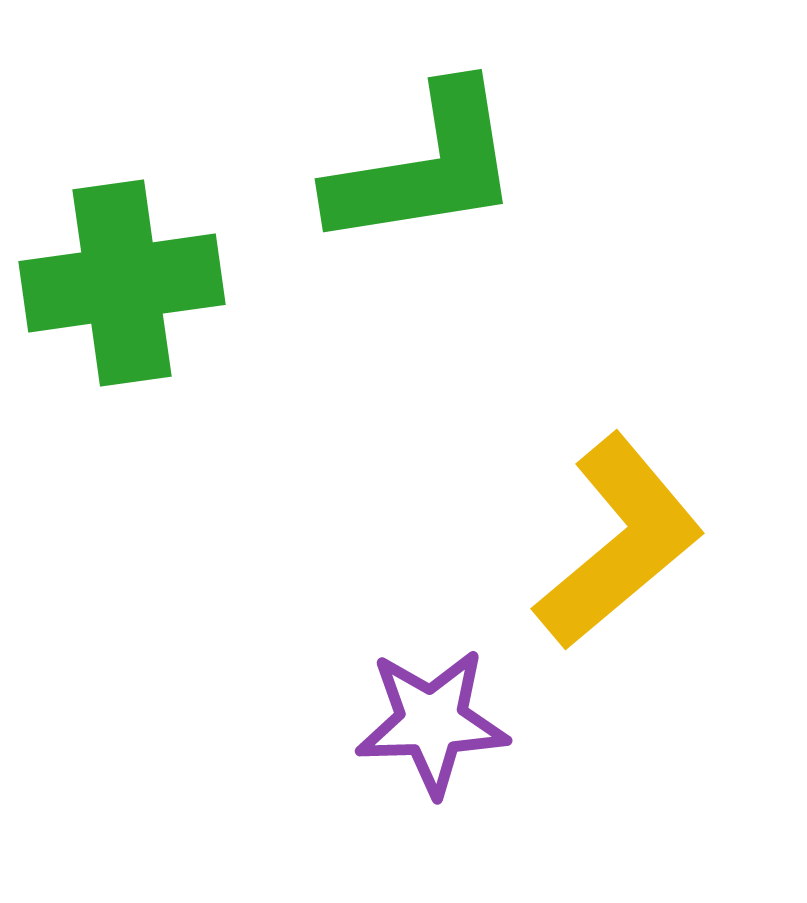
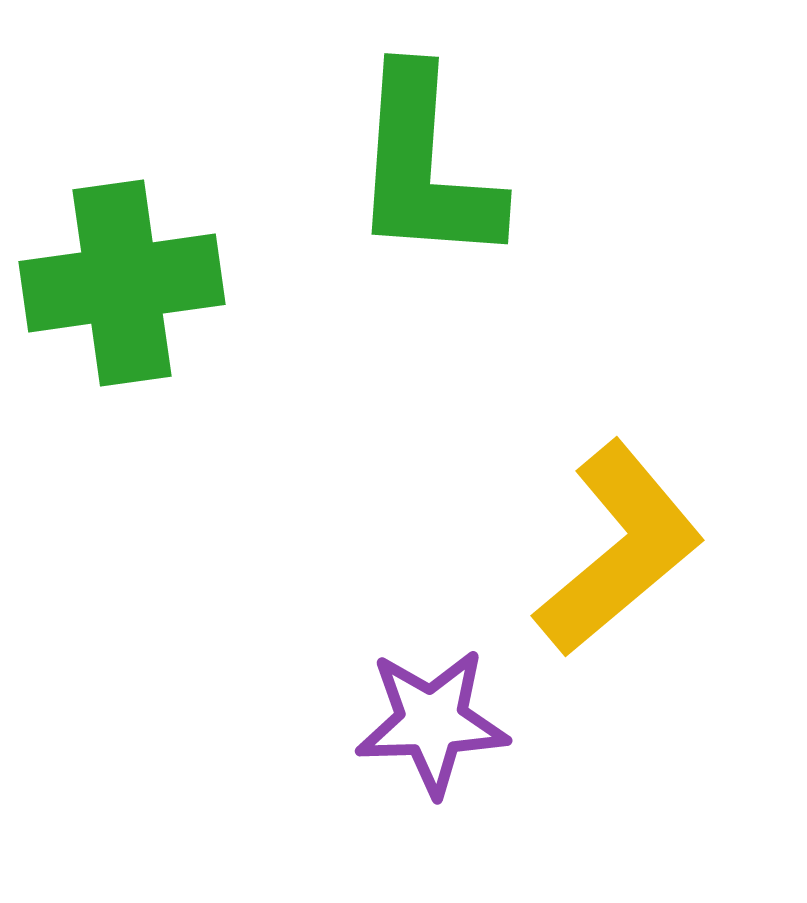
green L-shape: rotated 103 degrees clockwise
yellow L-shape: moved 7 px down
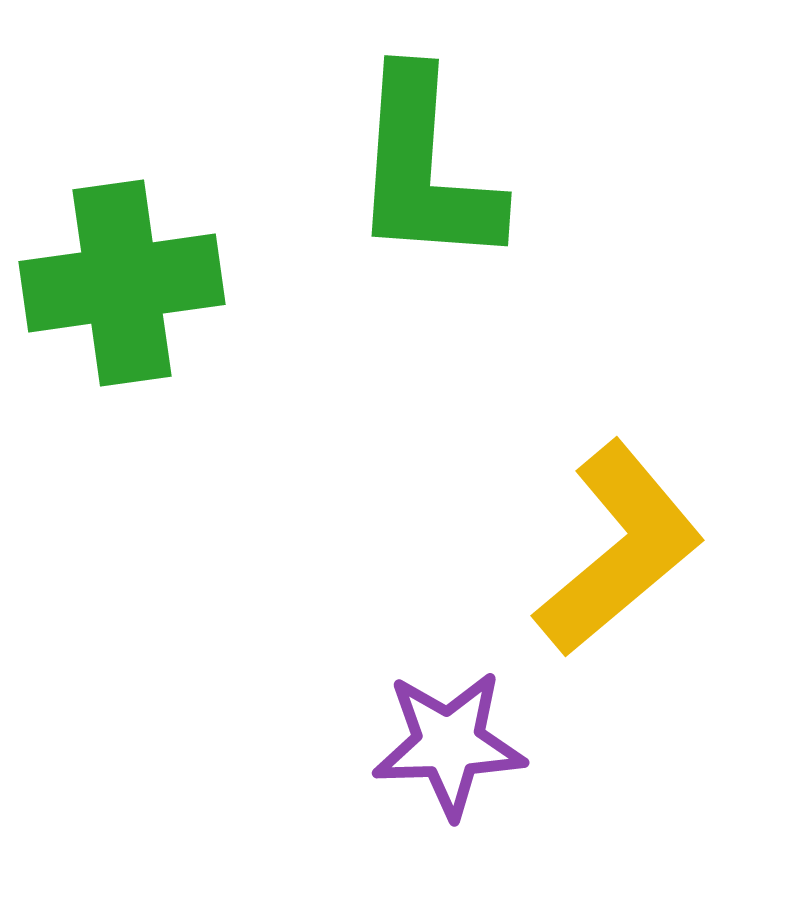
green L-shape: moved 2 px down
purple star: moved 17 px right, 22 px down
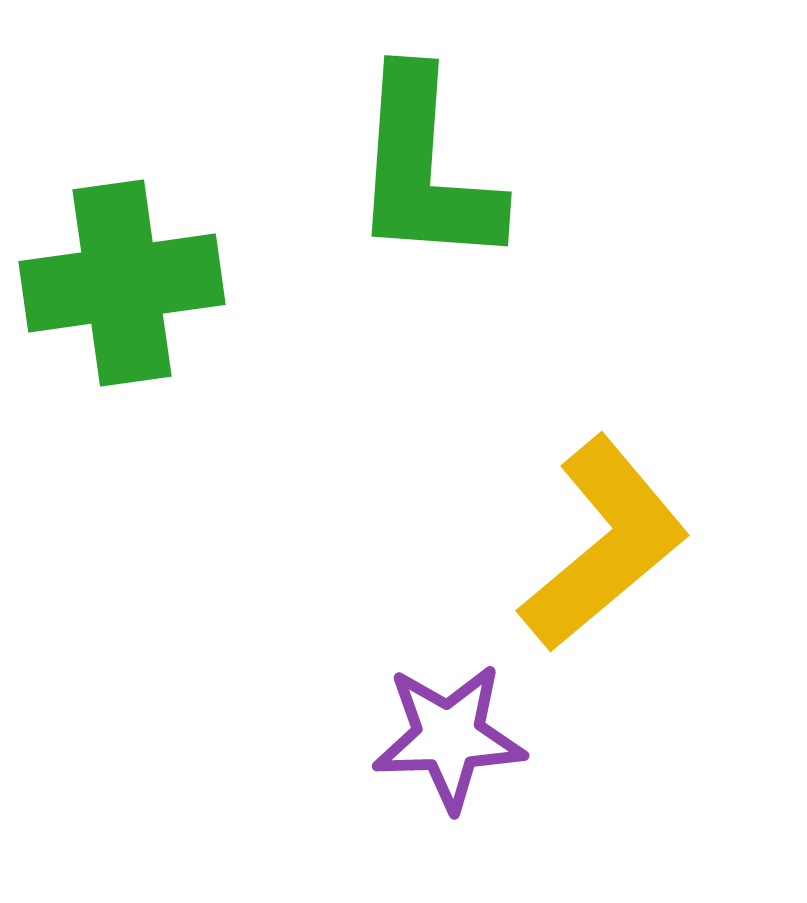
yellow L-shape: moved 15 px left, 5 px up
purple star: moved 7 px up
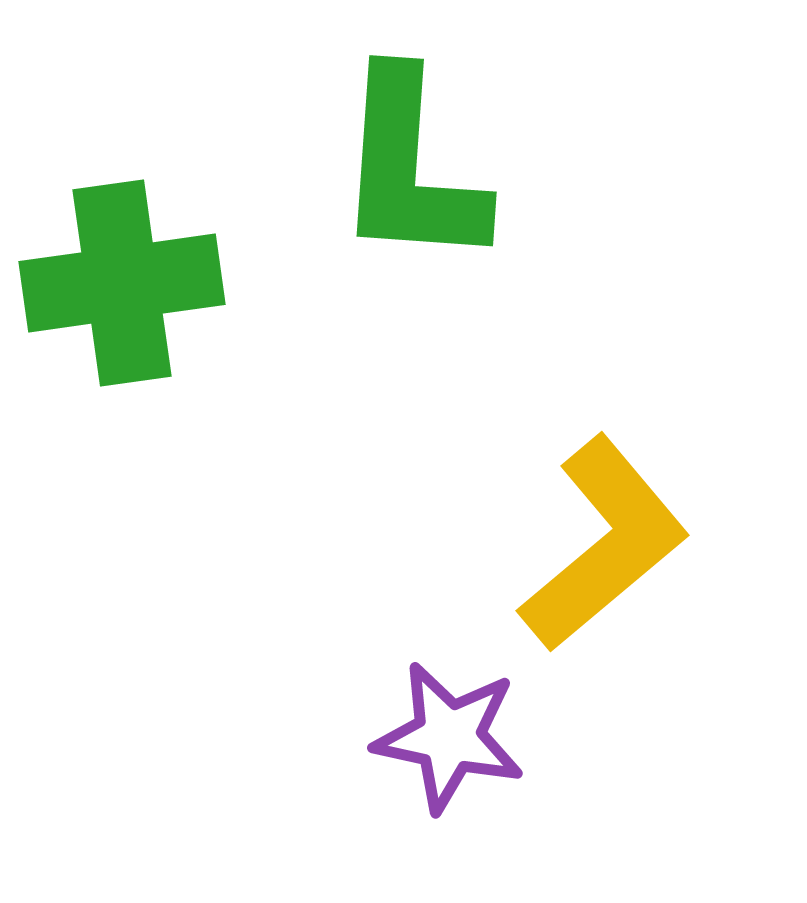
green L-shape: moved 15 px left
purple star: rotated 14 degrees clockwise
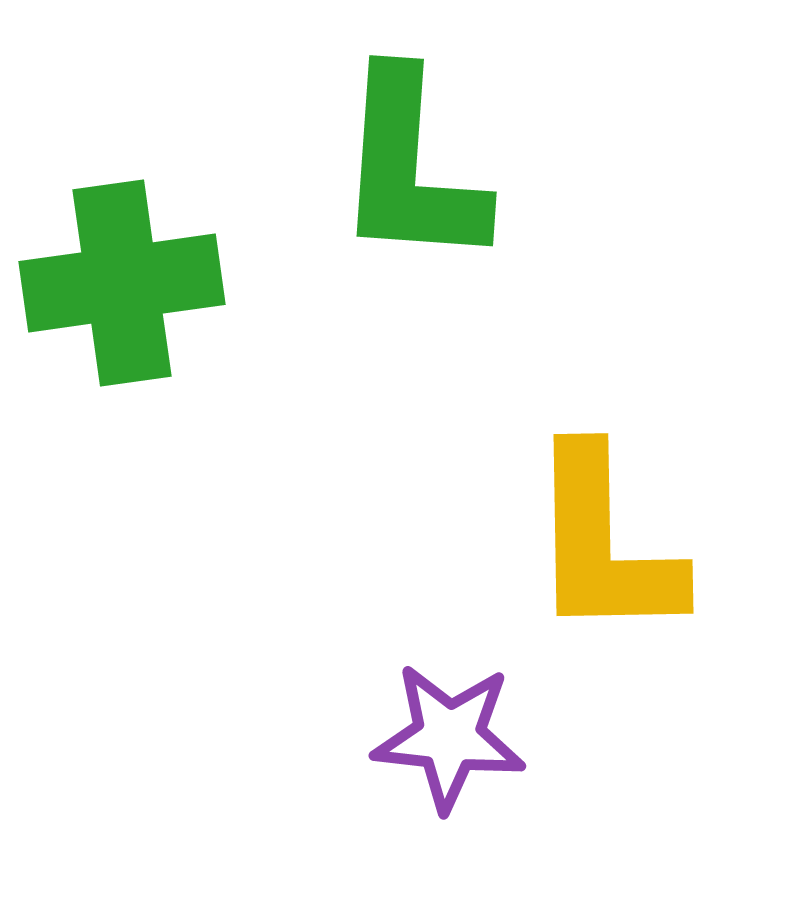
yellow L-shape: rotated 129 degrees clockwise
purple star: rotated 6 degrees counterclockwise
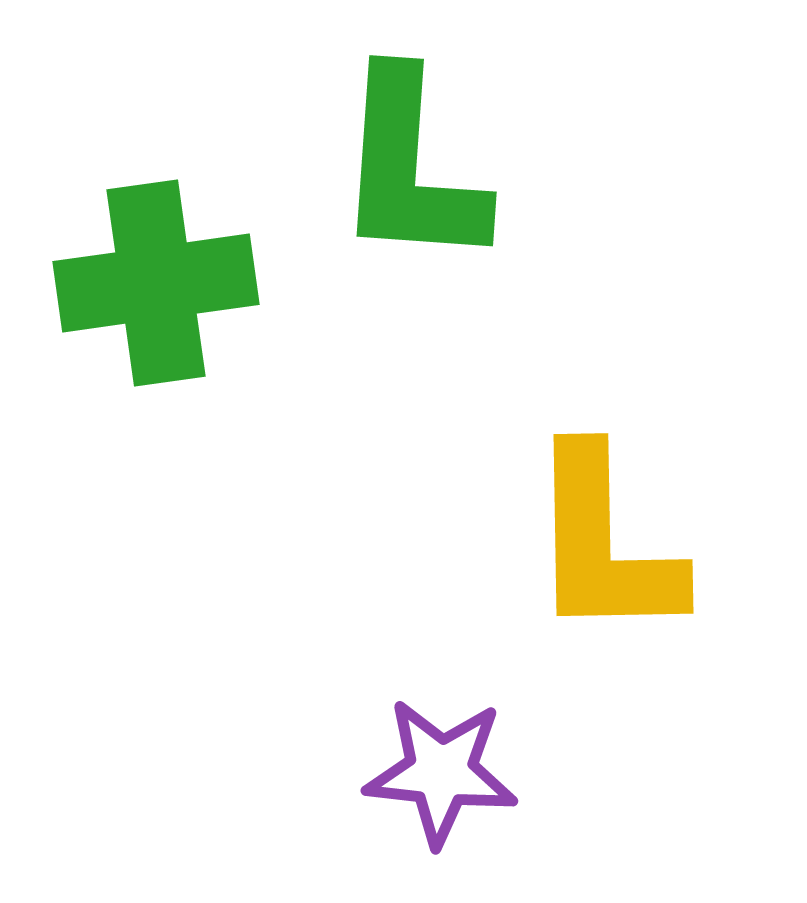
green cross: moved 34 px right
purple star: moved 8 px left, 35 px down
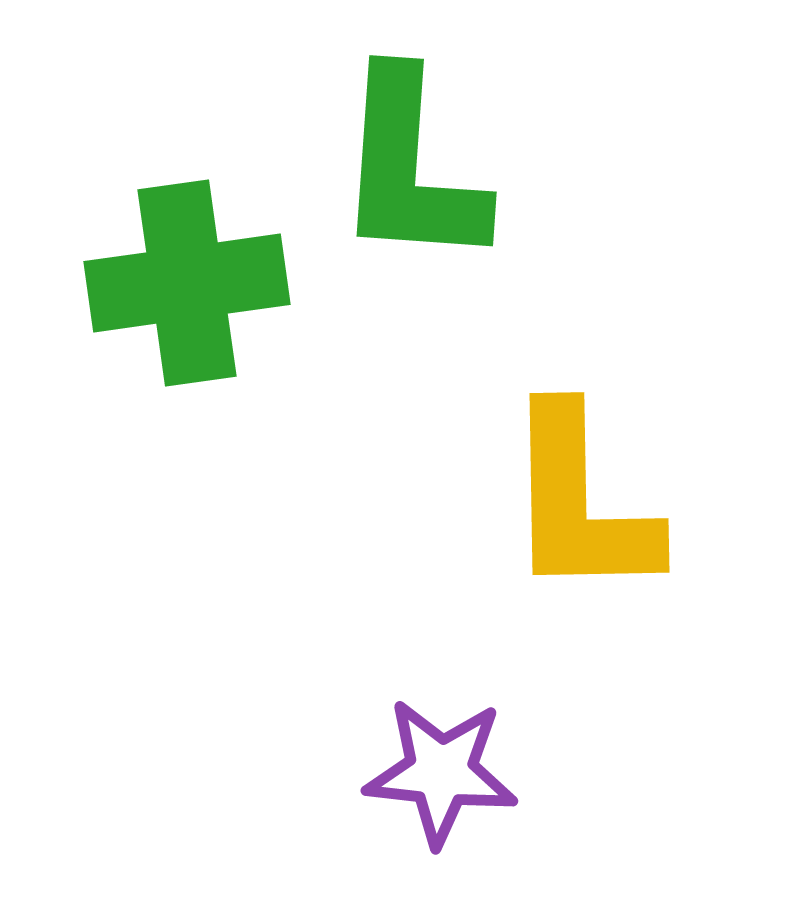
green cross: moved 31 px right
yellow L-shape: moved 24 px left, 41 px up
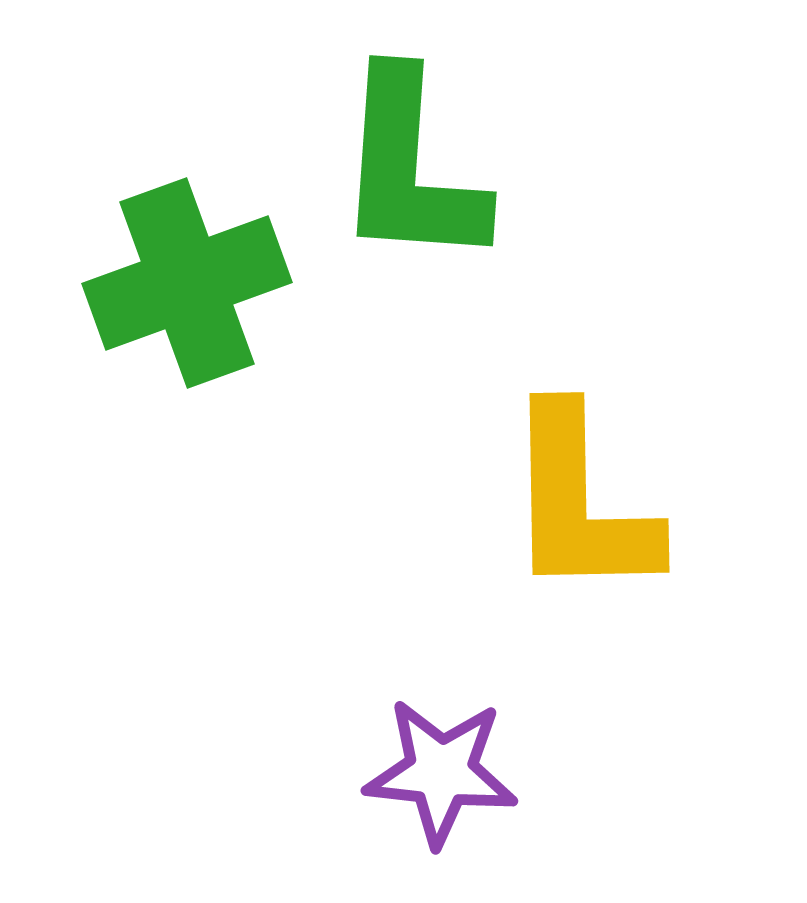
green cross: rotated 12 degrees counterclockwise
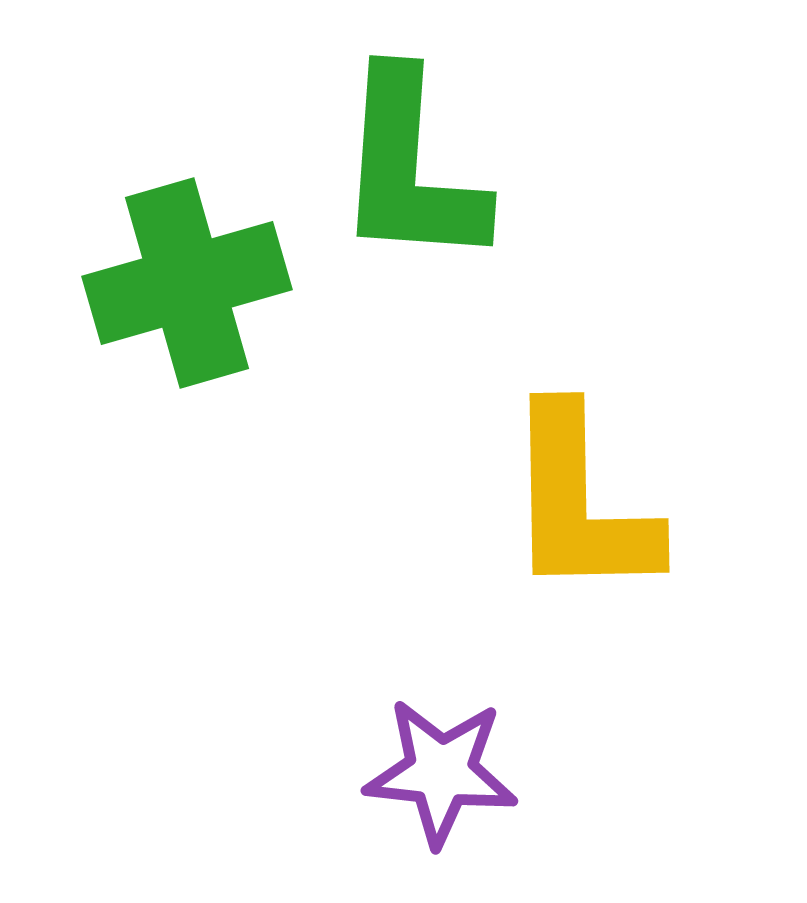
green cross: rotated 4 degrees clockwise
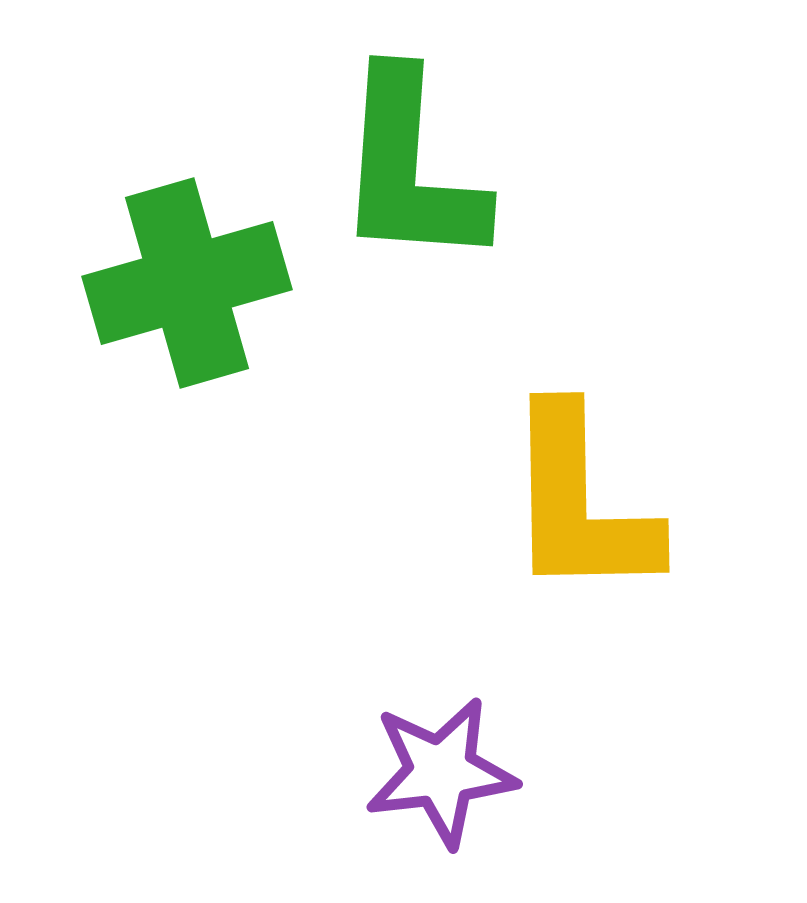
purple star: rotated 13 degrees counterclockwise
